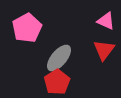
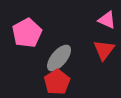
pink triangle: moved 1 px right, 1 px up
pink pentagon: moved 5 px down
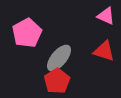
pink triangle: moved 1 px left, 4 px up
red triangle: moved 1 px down; rotated 50 degrees counterclockwise
red pentagon: moved 1 px up
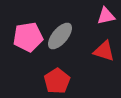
pink triangle: rotated 36 degrees counterclockwise
pink pentagon: moved 1 px right, 4 px down; rotated 20 degrees clockwise
gray ellipse: moved 1 px right, 22 px up
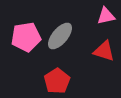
pink pentagon: moved 2 px left
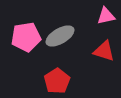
gray ellipse: rotated 20 degrees clockwise
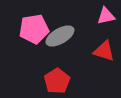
pink pentagon: moved 8 px right, 8 px up
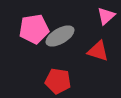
pink triangle: rotated 30 degrees counterclockwise
red triangle: moved 6 px left
red pentagon: moved 1 px right; rotated 30 degrees counterclockwise
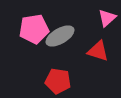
pink triangle: moved 1 px right, 2 px down
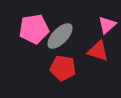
pink triangle: moved 7 px down
gray ellipse: rotated 16 degrees counterclockwise
red pentagon: moved 5 px right, 13 px up
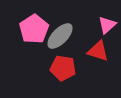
pink pentagon: rotated 24 degrees counterclockwise
